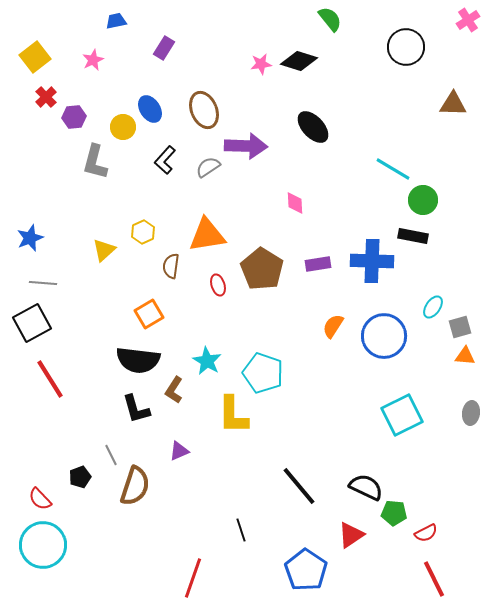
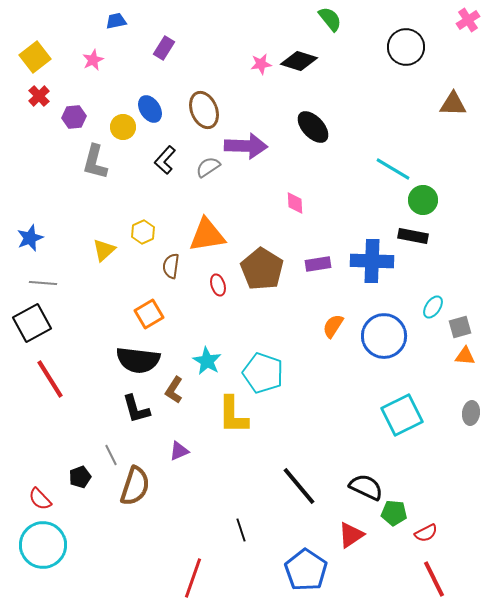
red cross at (46, 97): moved 7 px left, 1 px up
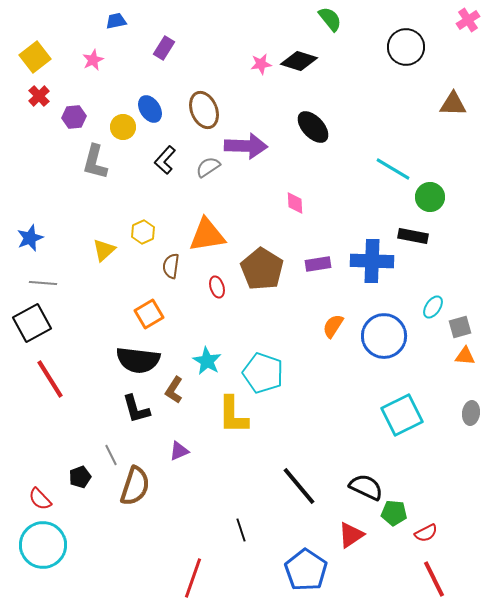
green circle at (423, 200): moved 7 px right, 3 px up
red ellipse at (218, 285): moved 1 px left, 2 px down
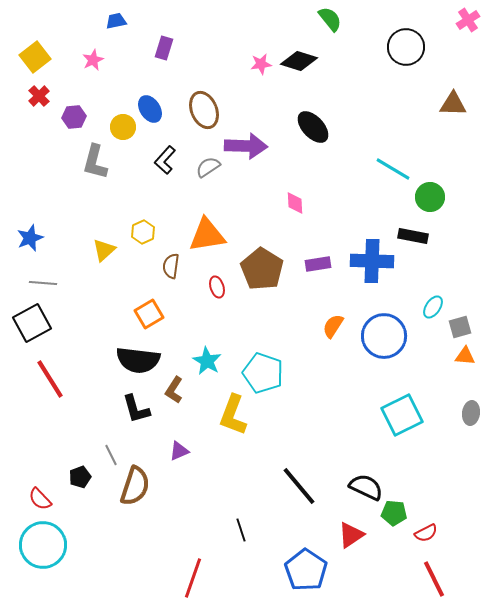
purple rectangle at (164, 48): rotated 15 degrees counterclockwise
yellow L-shape at (233, 415): rotated 21 degrees clockwise
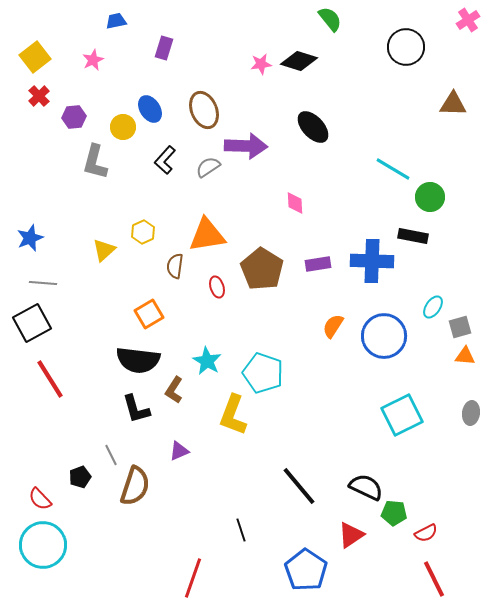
brown semicircle at (171, 266): moved 4 px right
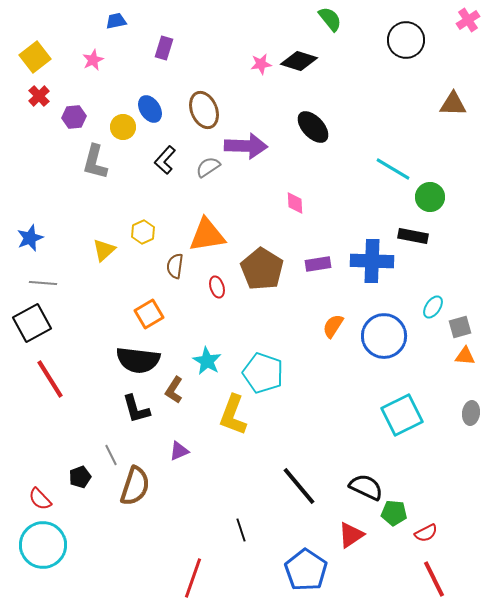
black circle at (406, 47): moved 7 px up
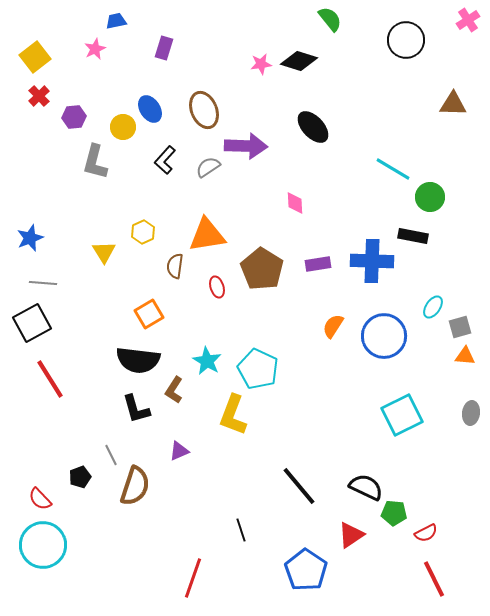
pink star at (93, 60): moved 2 px right, 11 px up
yellow triangle at (104, 250): moved 2 px down; rotated 20 degrees counterclockwise
cyan pentagon at (263, 373): moved 5 px left, 4 px up; rotated 6 degrees clockwise
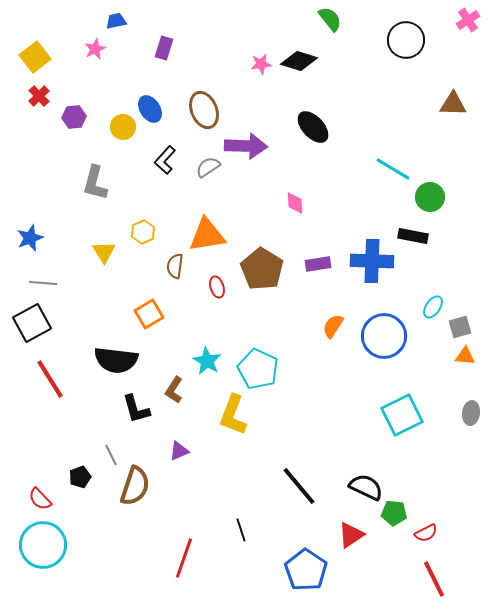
gray L-shape at (95, 162): moved 21 px down
black semicircle at (138, 360): moved 22 px left
red line at (193, 578): moved 9 px left, 20 px up
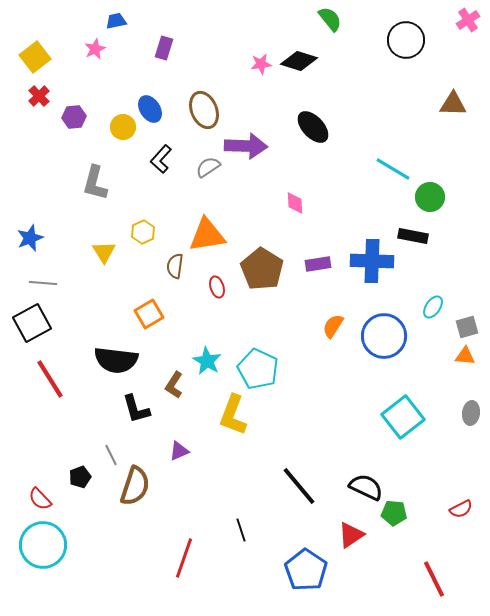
black L-shape at (165, 160): moved 4 px left, 1 px up
gray square at (460, 327): moved 7 px right
brown L-shape at (174, 390): moved 5 px up
cyan square at (402, 415): moved 1 px right, 2 px down; rotated 12 degrees counterclockwise
red semicircle at (426, 533): moved 35 px right, 24 px up
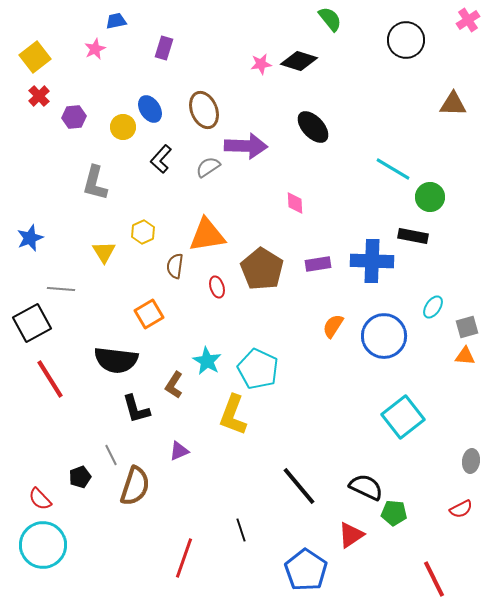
gray line at (43, 283): moved 18 px right, 6 px down
gray ellipse at (471, 413): moved 48 px down
